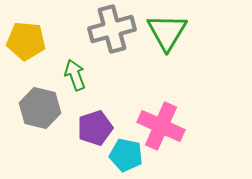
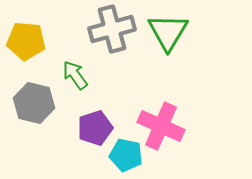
green triangle: moved 1 px right
green arrow: rotated 16 degrees counterclockwise
gray hexagon: moved 6 px left, 5 px up
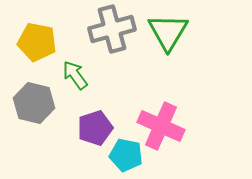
yellow pentagon: moved 11 px right, 1 px down; rotated 6 degrees clockwise
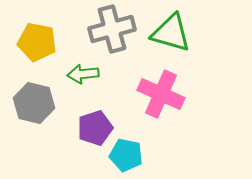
green triangle: moved 3 px right, 1 px down; rotated 45 degrees counterclockwise
green arrow: moved 8 px right, 1 px up; rotated 60 degrees counterclockwise
pink cross: moved 32 px up
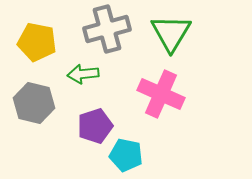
gray cross: moved 5 px left
green triangle: rotated 45 degrees clockwise
purple pentagon: moved 2 px up
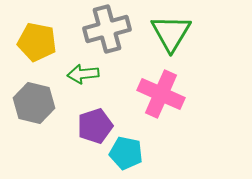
cyan pentagon: moved 2 px up
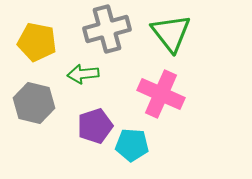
green triangle: rotated 9 degrees counterclockwise
cyan pentagon: moved 6 px right, 8 px up; rotated 8 degrees counterclockwise
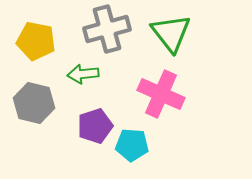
yellow pentagon: moved 1 px left, 1 px up
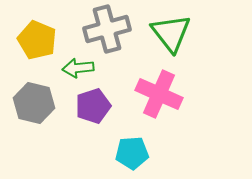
yellow pentagon: moved 1 px right, 1 px up; rotated 12 degrees clockwise
green arrow: moved 5 px left, 6 px up
pink cross: moved 2 px left
purple pentagon: moved 2 px left, 20 px up
cyan pentagon: moved 8 px down; rotated 8 degrees counterclockwise
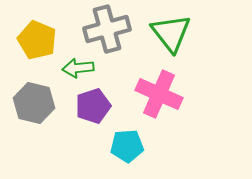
cyan pentagon: moved 5 px left, 7 px up
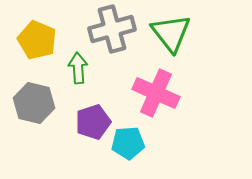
gray cross: moved 5 px right
green arrow: rotated 92 degrees clockwise
pink cross: moved 3 px left, 1 px up
purple pentagon: moved 16 px down
cyan pentagon: moved 1 px right, 3 px up
